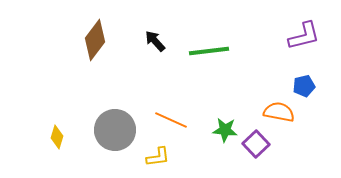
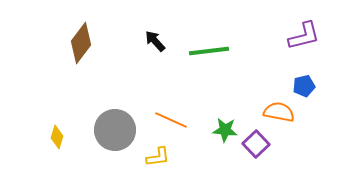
brown diamond: moved 14 px left, 3 px down
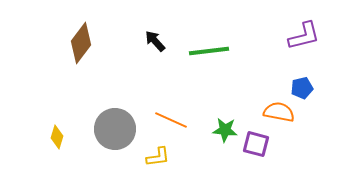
blue pentagon: moved 2 px left, 2 px down
gray circle: moved 1 px up
purple square: rotated 32 degrees counterclockwise
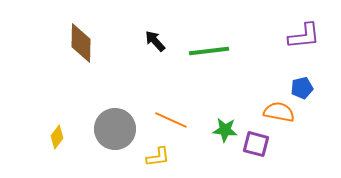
purple L-shape: rotated 8 degrees clockwise
brown diamond: rotated 36 degrees counterclockwise
yellow diamond: rotated 20 degrees clockwise
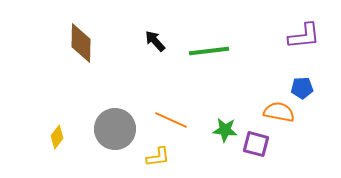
blue pentagon: rotated 10 degrees clockwise
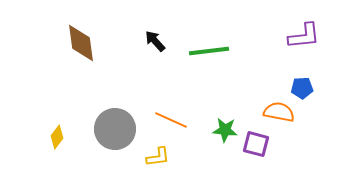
brown diamond: rotated 9 degrees counterclockwise
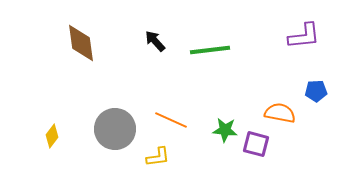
green line: moved 1 px right, 1 px up
blue pentagon: moved 14 px right, 3 px down
orange semicircle: moved 1 px right, 1 px down
yellow diamond: moved 5 px left, 1 px up
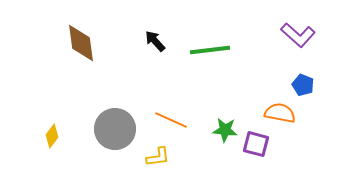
purple L-shape: moved 6 px left, 1 px up; rotated 48 degrees clockwise
blue pentagon: moved 13 px left, 6 px up; rotated 25 degrees clockwise
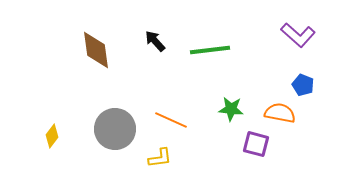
brown diamond: moved 15 px right, 7 px down
green star: moved 6 px right, 21 px up
yellow L-shape: moved 2 px right, 1 px down
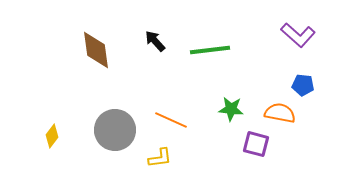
blue pentagon: rotated 15 degrees counterclockwise
gray circle: moved 1 px down
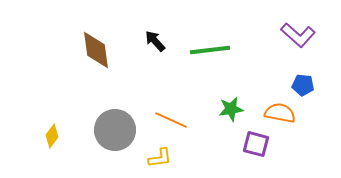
green star: rotated 15 degrees counterclockwise
